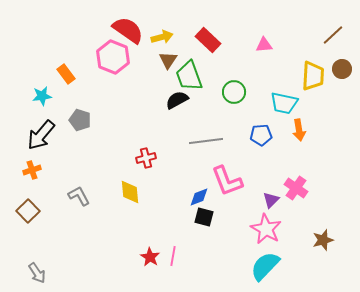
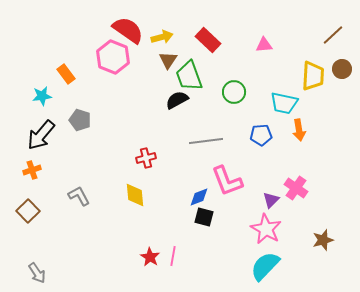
yellow diamond: moved 5 px right, 3 px down
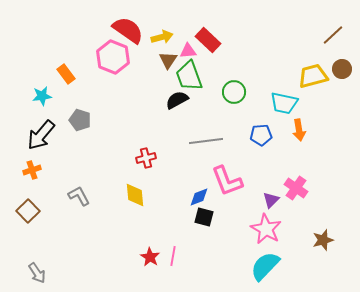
pink triangle: moved 76 px left, 6 px down
yellow trapezoid: rotated 108 degrees counterclockwise
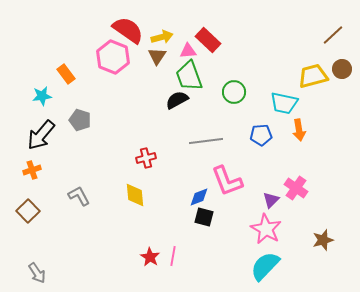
brown triangle: moved 11 px left, 4 px up
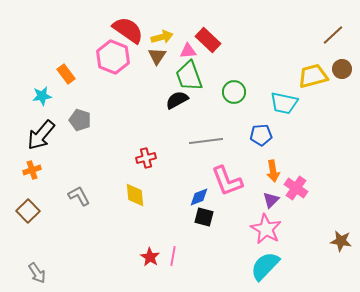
orange arrow: moved 26 px left, 41 px down
brown star: moved 18 px right, 1 px down; rotated 25 degrees clockwise
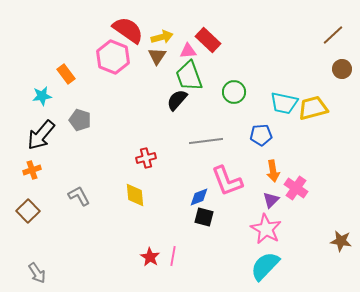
yellow trapezoid: moved 32 px down
black semicircle: rotated 20 degrees counterclockwise
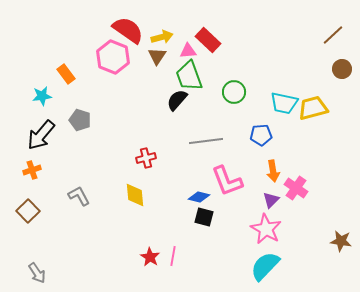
blue diamond: rotated 35 degrees clockwise
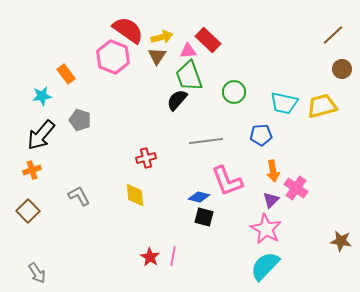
yellow trapezoid: moved 9 px right, 2 px up
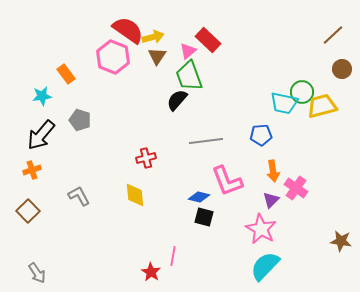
yellow arrow: moved 9 px left
pink triangle: rotated 36 degrees counterclockwise
green circle: moved 68 px right
pink star: moved 5 px left
red star: moved 1 px right, 15 px down
